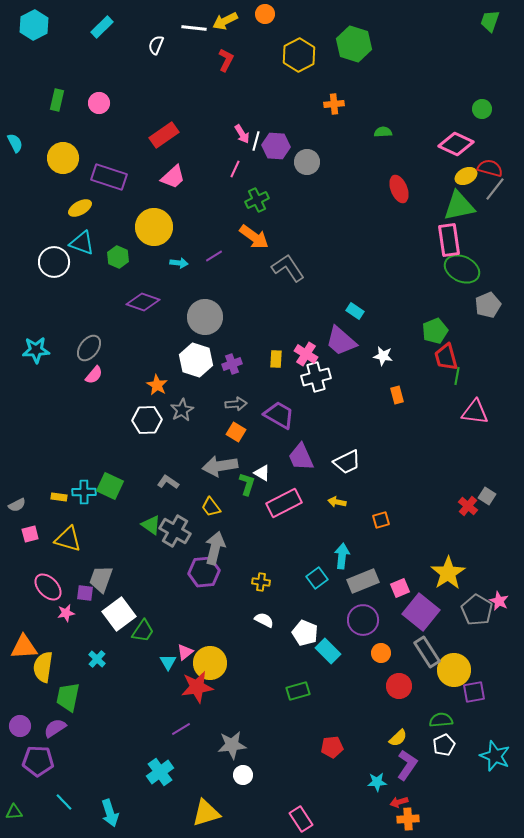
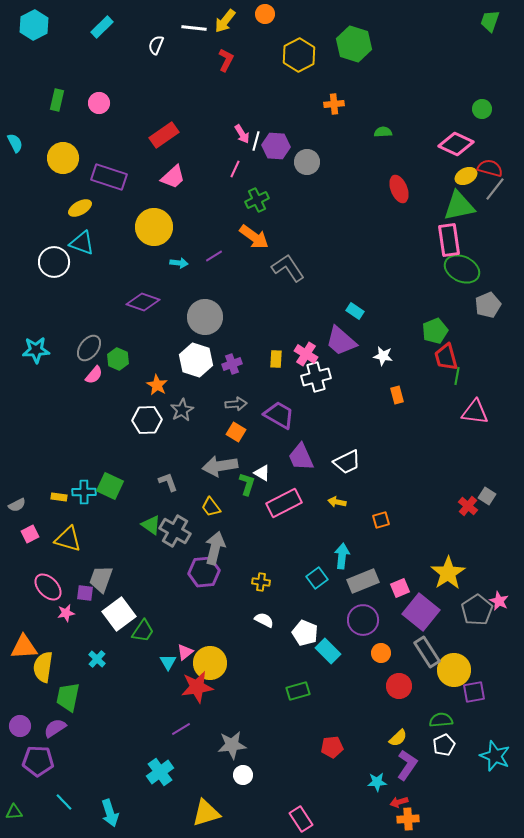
yellow arrow at (225, 21): rotated 25 degrees counterclockwise
green hexagon at (118, 257): moved 102 px down
gray L-shape at (168, 482): rotated 35 degrees clockwise
pink square at (30, 534): rotated 12 degrees counterclockwise
gray pentagon at (477, 610): rotated 8 degrees clockwise
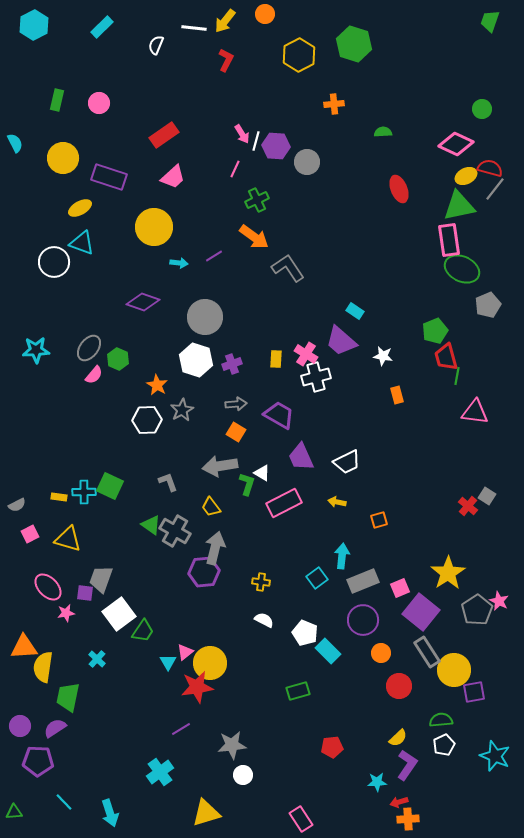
orange square at (381, 520): moved 2 px left
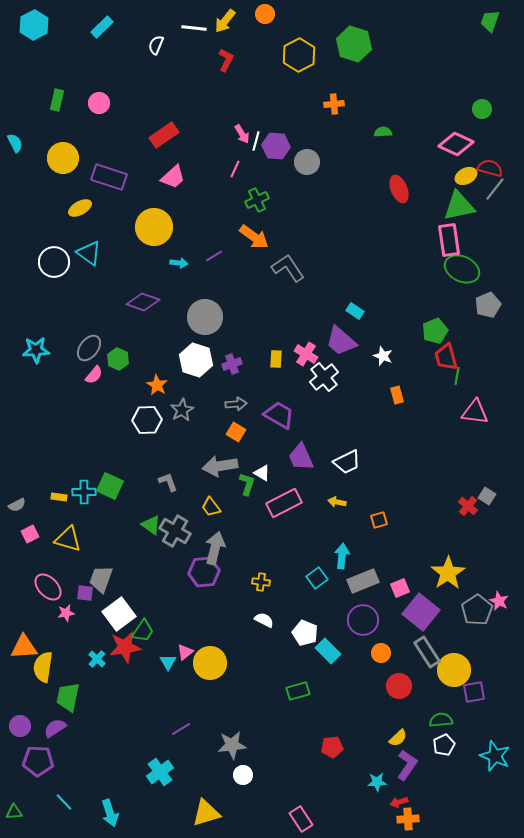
cyan triangle at (82, 243): moved 7 px right, 10 px down; rotated 16 degrees clockwise
white star at (383, 356): rotated 12 degrees clockwise
white cross at (316, 377): moved 8 px right; rotated 24 degrees counterclockwise
red star at (197, 687): moved 72 px left, 40 px up
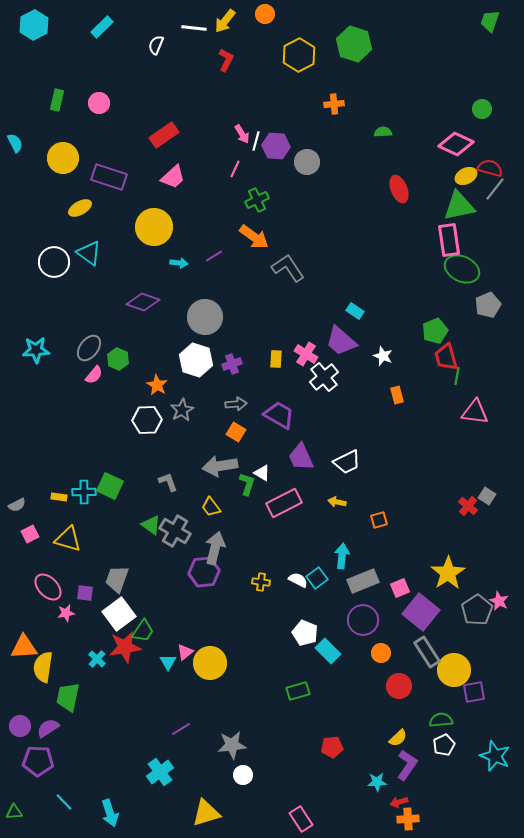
gray trapezoid at (101, 579): moved 16 px right
white semicircle at (264, 620): moved 34 px right, 40 px up
purple semicircle at (55, 728): moved 7 px left
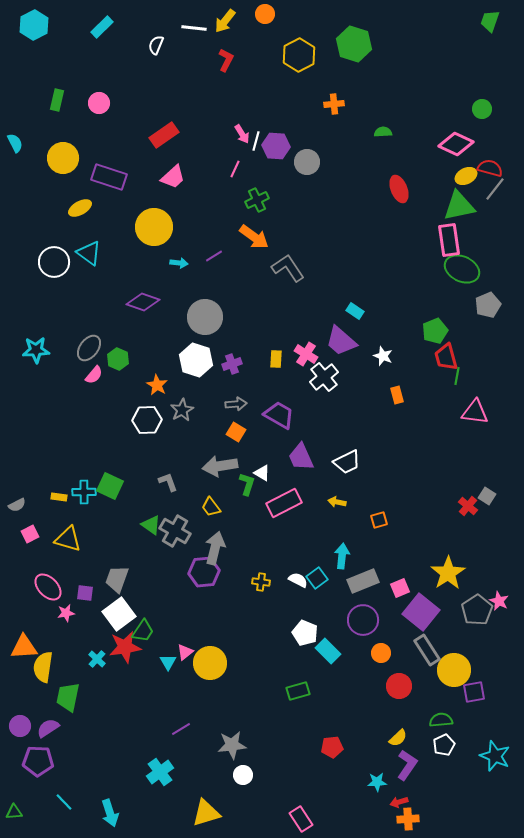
gray rectangle at (427, 652): moved 2 px up
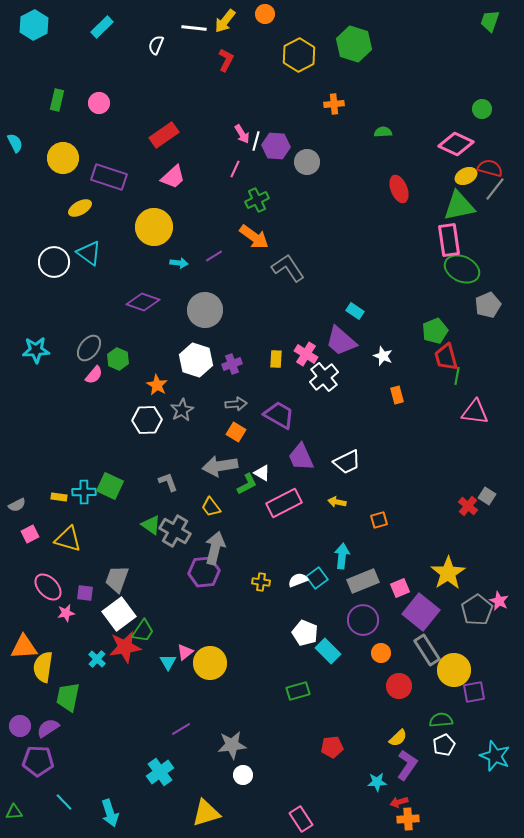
gray circle at (205, 317): moved 7 px up
green L-shape at (247, 484): rotated 45 degrees clockwise
white semicircle at (298, 580): rotated 48 degrees counterclockwise
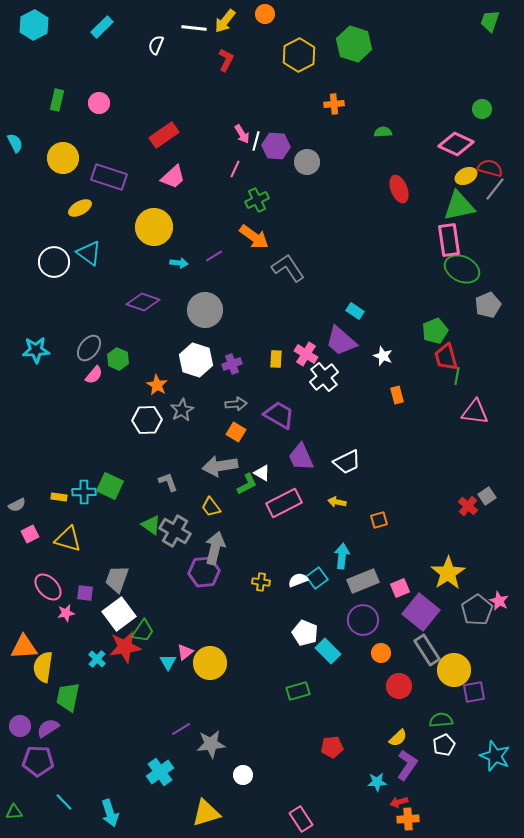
gray square at (487, 496): rotated 24 degrees clockwise
gray star at (232, 745): moved 21 px left, 1 px up
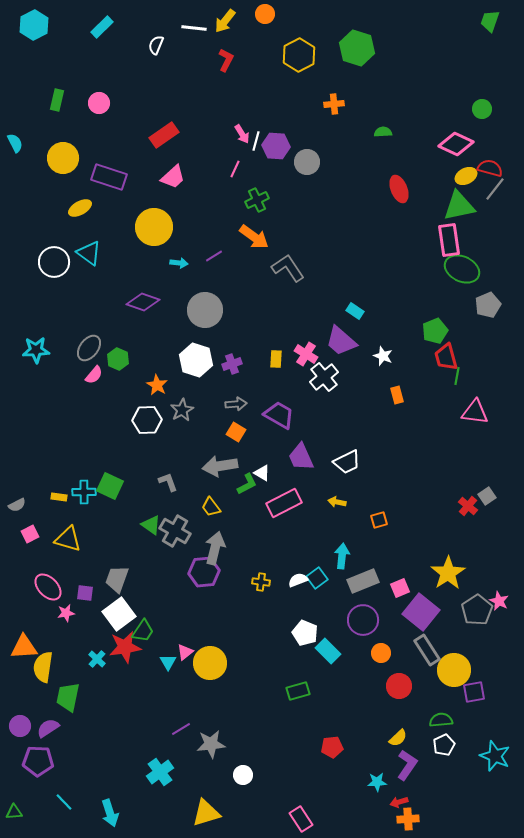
green hexagon at (354, 44): moved 3 px right, 4 px down
